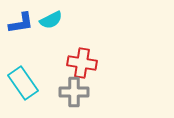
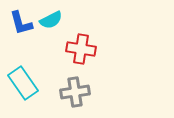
blue L-shape: rotated 84 degrees clockwise
red cross: moved 1 px left, 14 px up
gray cross: moved 1 px right; rotated 8 degrees counterclockwise
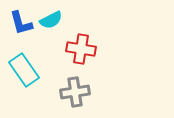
cyan rectangle: moved 1 px right, 13 px up
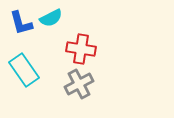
cyan semicircle: moved 2 px up
gray cross: moved 4 px right, 8 px up; rotated 20 degrees counterclockwise
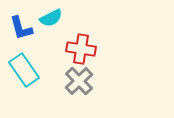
blue L-shape: moved 5 px down
gray cross: moved 3 px up; rotated 16 degrees counterclockwise
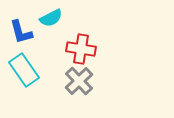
blue L-shape: moved 4 px down
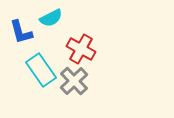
red cross: rotated 20 degrees clockwise
cyan rectangle: moved 17 px right
gray cross: moved 5 px left
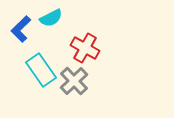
blue L-shape: moved 3 px up; rotated 60 degrees clockwise
red cross: moved 4 px right, 1 px up
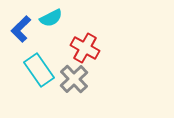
cyan rectangle: moved 2 px left
gray cross: moved 2 px up
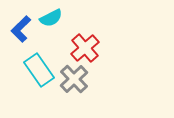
red cross: rotated 20 degrees clockwise
